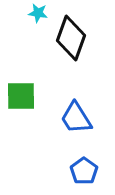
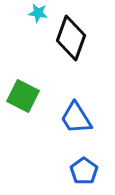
green square: moved 2 px right; rotated 28 degrees clockwise
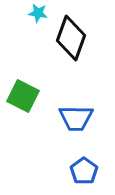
blue trapezoid: rotated 57 degrees counterclockwise
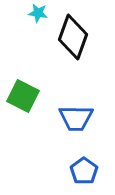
black diamond: moved 2 px right, 1 px up
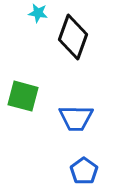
green square: rotated 12 degrees counterclockwise
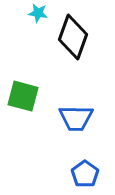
blue pentagon: moved 1 px right, 3 px down
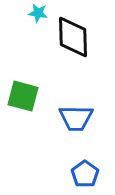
black diamond: rotated 21 degrees counterclockwise
